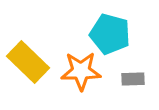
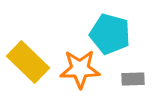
orange star: moved 1 px left, 2 px up
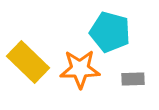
cyan pentagon: moved 2 px up
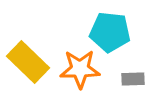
cyan pentagon: rotated 9 degrees counterclockwise
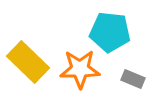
gray rectangle: rotated 25 degrees clockwise
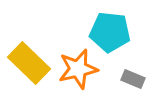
yellow rectangle: moved 1 px right, 1 px down
orange star: moved 2 px left; rotated 12 degrees counterclockwise
